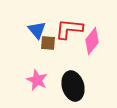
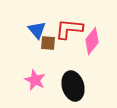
pink star: moved 2 px left
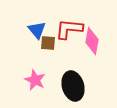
pink diamond: rotated 28 degrees counterclockwise
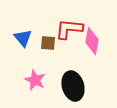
blue triangle: moved 14 px left, 8 px down
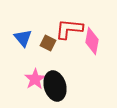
brown square: rotated 21 degrees clockwise
pink star: moved 1 px up; rotated 15 degrees clockwise
black ellipse: moved 18 px left
